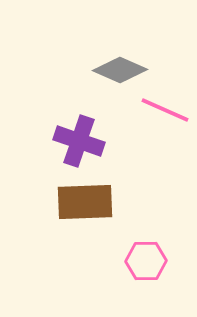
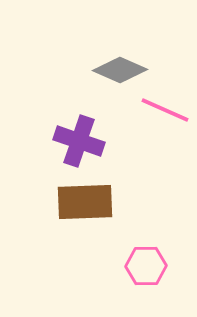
pink hexagon: moved 5 px down
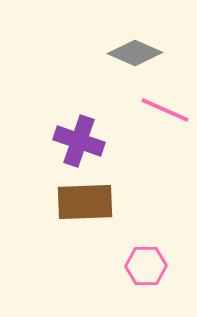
gray diamond: moved 15 px right, 17 px up
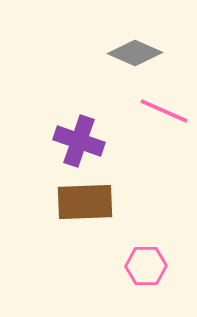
pink line: moved 1 px left, 1 px down
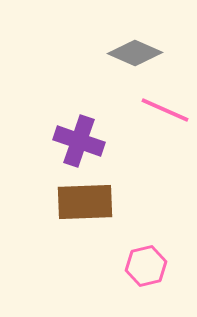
pink line: moved 1 px right, 1 px up
pink hexagon: rotated 12 degrees counterclockwise
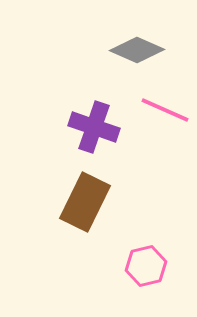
gray diamond: moved 2 px right, 3 px up
purple cross: moved 15 px right, 14 px up
brown rectangle: rotated 62 degrees counterclockwise
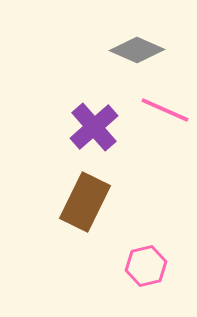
purple cross: rotated 30 degrees clockwise
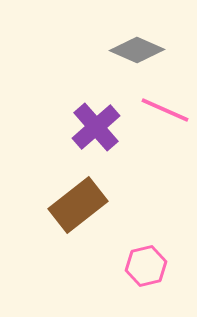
purple cross: moved 2 px right
brown rectangle: moved 7 px left, 3 px down; rotated 26 degrees clockwise
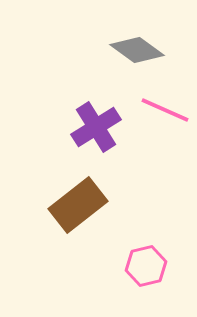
gray diamond: rotated 12 degrees clockwise
purple cross: rotated 9 degrees clockwise
